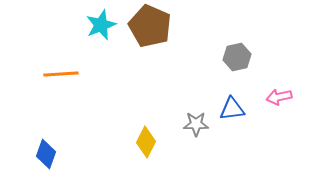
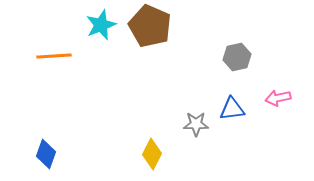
orange line: moved 7 px left, 18 px up
pink arrow: moved 1 px left, 1 px down
yellow diamond: moved 6 px right, 12 px down
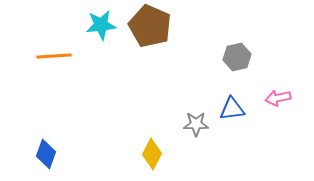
cyan star: rotated 16 degrees clockwise
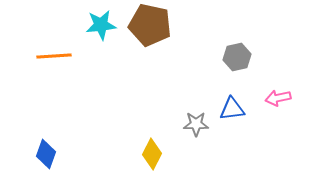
brown pentagon: moved 1 px up; rotated 12 degrees counterclockwise
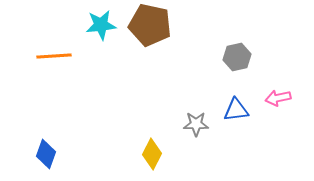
blue triangle: moved 4 px right, 1 px down
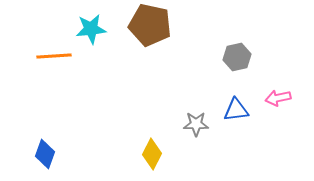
cyan star: moved 10 px left, 4 px down
blue diamond: moved 1 px left
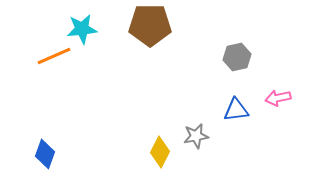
brown pentagon: rotated 12 degrees counterclockwise
cyan star: moved 9 px left
orange line: rotated 20 degrees counterclockwise
gray star: moved 12 px down; rotated 10 degrees counterclockwise
yellow diamond: moved 8 px right, 2 px up
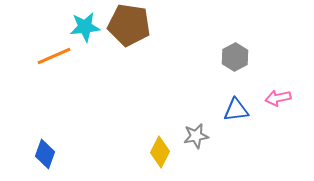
brown pentagon: moved 21 px left; rotated 9 degrees clockwise
cyan star: moved 3 px right, 2 px up
gray hexagon: moved 2 px left; rotated 16 degrees counterclockwise
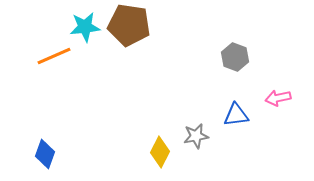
gray hexagon: rotated 12 degrees counterclockwise
blue triangle: moved 5 px down
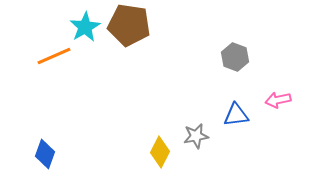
cyan star: rotated 24 degrees counterclockwise
pink arrow: moved 2 px down
